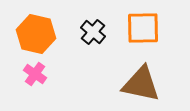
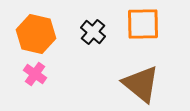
orange square: moved 4 px up
brown triangle: rotated 27 degrees clockwise
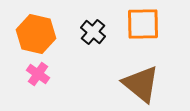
pink cross: moved 3 px right
